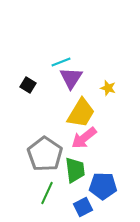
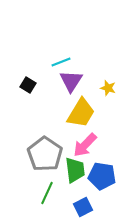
purple triangle: moved 3 px down
pink arrow: moved 1 px right, 7 px down; rotated 8 degrees counterclockwise
blue pentagon: moved 1 px left, 10 px up; rotated 8 degrees clockwise
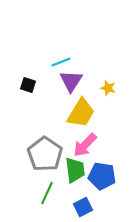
black square: rotated 14 degrees counterclockwise
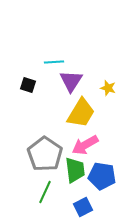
cyan line: moved 7 px left; rotated 18 degrees clockwise
pink arrow: rotated 16 degrees clockwise
green line: moved 2 px left, 1 px up
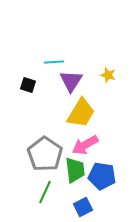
yellow star: moved 13 px up
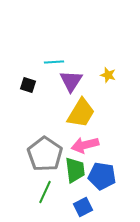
pink arrow: rotated 16 degrees clockwise
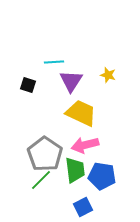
yellow trapezoid: rotated 96 degrees counterclockwise
green line: moved 4 px left, 12 px up; rotated 20 degrees clockwise
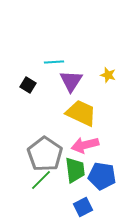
black square: rotated 14 degrees clockwise
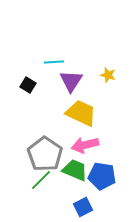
green trapezoid: rotated 60 degrees counterclockwise
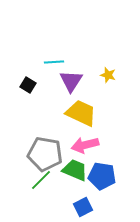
gray pentagon: rotated 24 degrees counterclockwise
